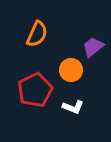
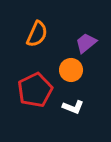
purple trapezoid: moved 7 px left, 4 px up
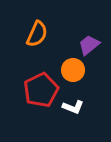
purple trapezoid: moved 3 px right, 2 px down
orange circle: moved 2 px right
red pentagon: moved 6 px right
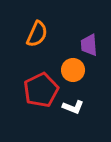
purple trapezoid: rotated 55 degrees counterclockwise
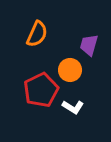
purple trapezoid: rotated 20 degrees clockwise
orange circle: moved 3 px left
white L-shape: rotated 10 degrees clockwise
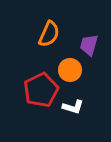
orange semicircle: moved 12 px right
white L-shape: rotated 15 degrees counterclockwise
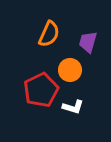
purple trapezoid: moved 1 px left, 3 px up
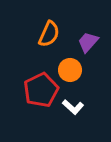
purple trapezoid: rotated 25 degrees clockwise
white L-shape: rotated 25 degrees clockwise
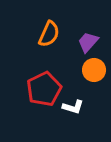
orange circle: moved 24 px right
red pentagon: moved 3 px right, 1 px up
white L-shape: rotated 25 degrees counterclockwise
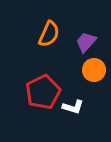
purple trapezoid: moved 2 px left
red pentagon: moved 1 px left, 3 px down
